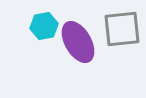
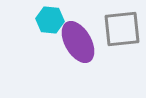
cyan hexagon: moved 6 px right, 6 px up; rotated 16 degrees clockwise
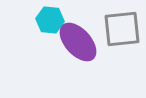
purple ellipse: rotated 12 degrees counterclockwise
